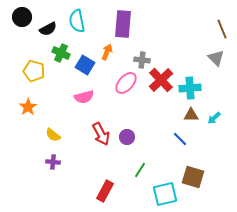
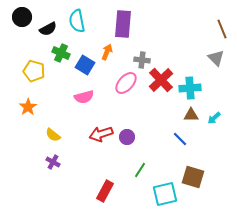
red arrow: rotated 100 degrees clockwise
purple cross: rotated 24 degrees clockwise
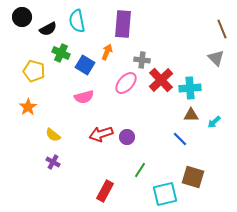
cyan arrow: moved 4 px down
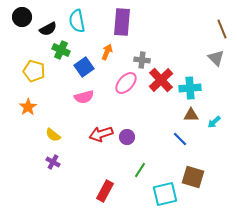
purple rectangle: moved 1 px left, 2 px up
green cross: moved 3 px up
blue square: moved 1 px left, 2 px down; rotated 24 degrees clockwise
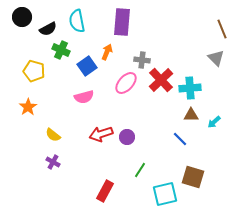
blue square: moved 3 px right, 1 px up
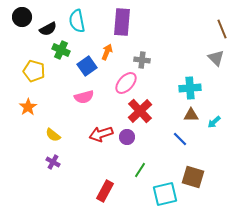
red cross: moved 21 px left, 31 px down
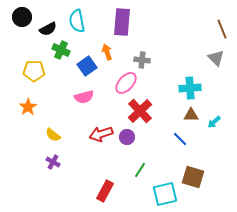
orange arrow: rotated 42 degrees counterclockwise
yellow pentagon: rotated 15 degrees counterclockwise
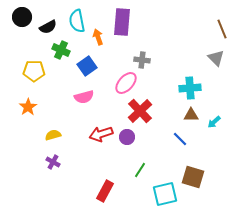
black semicircle: moved 2 px up
orange arrow: moved 9 px left, 15 px up
yellow semicircle: rotated 126 degrees clockwise
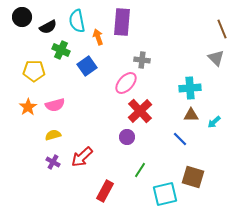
pink semicircle: moved 29 px left, 8 px down
red arrow: moved 19 px left, 23 px down; rotated 25 degrees counterclockwise
